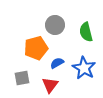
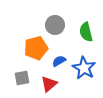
blue semicircle: moved 2 px right, 2 px up
red triangle: moved 1 px left, 1 px up; rotated 12 degrees clockwise
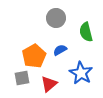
gray circle: moved 1 px right, 7 px up
orange pentagon: moved 2 px left, 8 px down; rotated 15 degrees counterclockwise
blue semicircle: moved 1 px right, 11 px up
blue star: moved 3 px left, 5 px down
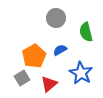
gray square: rotated 21 degrees counterclockwise
